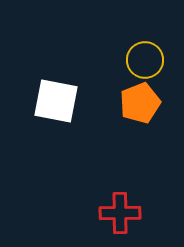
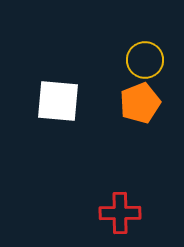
white square: moved 2 px right; rotated 6 degrees counterclockwise
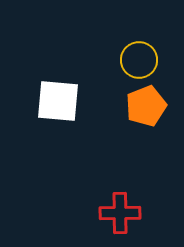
yellow circle: moved 6 px left
orange pentagon: moved 6 px right, 3 px down
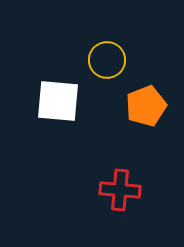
yellow circle: moved 32 px left
red cross: moved 23 px up; rotated 6 degrees clockwise
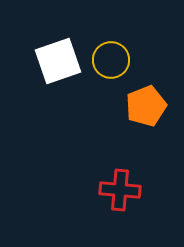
yellow circle: moved 4 px right
white square: moved 40 px up; rotated 24 degrees counterclockwise
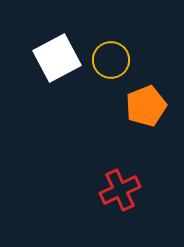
white square: moved 1 px left, 3 px up; rotated 9 degrees counterclockwise
red cross: rotated 30 degrees counterclockwise
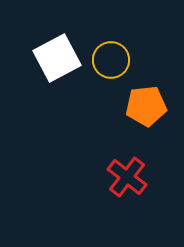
orange pentagon: rotated 15 degrees clockwise
red cross: moved 7 px right, 13 px up; rotated 27 degrees counterclockwise
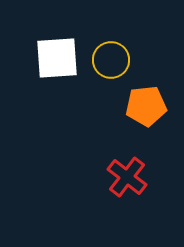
white square: rotated 24 degrees clockwise
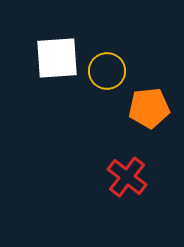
yellow circle: moved 4 px left, 11 px down
orange pentagon: moved 3 px right, 2 px down
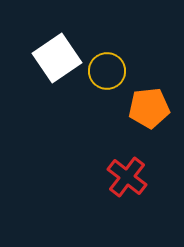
white square: rotated 30 degrees counterclockwise
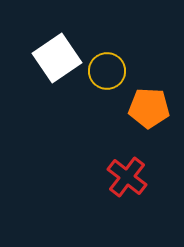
orange pentagon: rotated 9 degrees clockwise
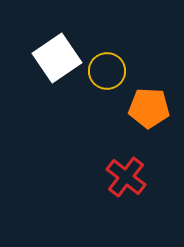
red cross: moved 1 px left
